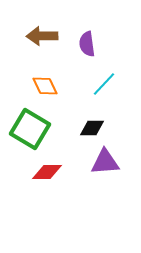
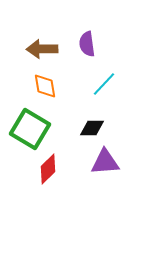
brown arrow: moved 13 px down
orange diamond: rotated 16 degrees clockwise
red diamond: moved 1 px right, 3 px up; rotated 44 degrees counterclockwise
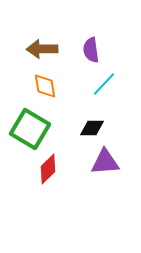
purple semicircle: moved 4 px right, 6 px down
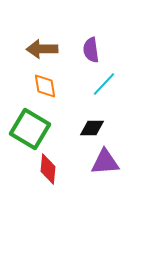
red diamond: rotated 40 degrees counterclockwise
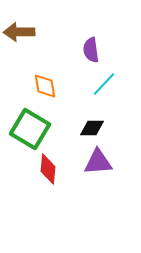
brown arrow: moved 23 px left, 17 px up
purple triangle: moved 7 px left
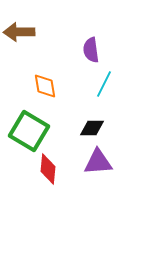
cyan line: rotated 16 degrees counterclockwise
green square: moved 1 px left, 2 px down
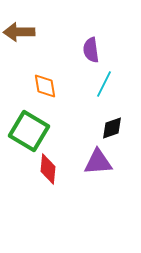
black diamond: moved 20 px right; rotated 20 degrees counterclockwise
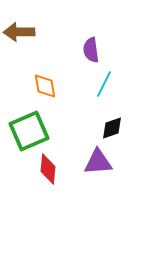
green square: rotated 36 degrees clockwise
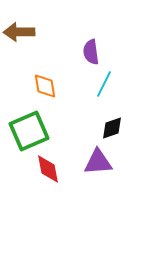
purple semicircle: moved 2 px down
red diamond: rotated 16 degrees counterclockwise
